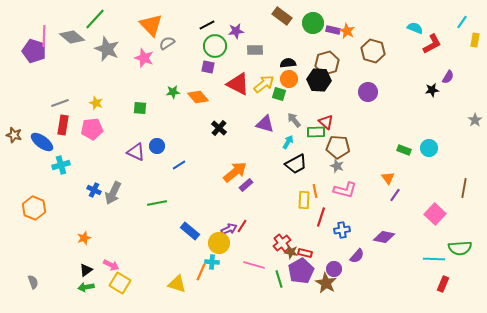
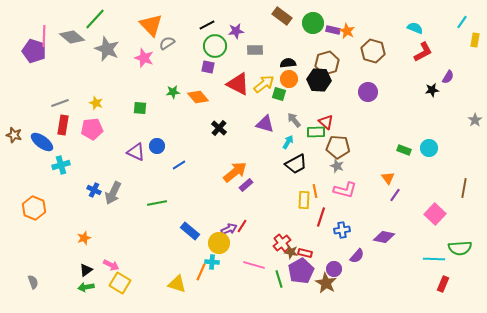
red L-shape at (432, 44): moved 9 px left, 8 px down
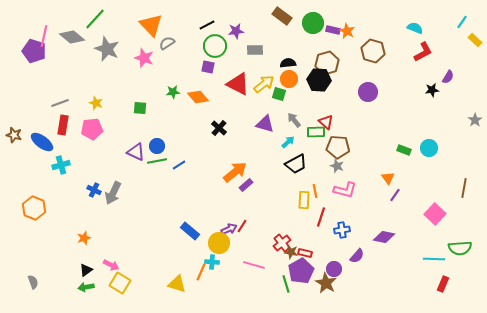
pink line at (44, 36): rotated 10 degrees clockwise
yellow rectangle at (475, 40): rotated 56 degrees counterclockwise
cyan arrow at (288, 142): rotated 16 degrees clockwise
green line at (157, 203): moved 42 px up
green line at (279, 279): moved 7 px right, 5 px down
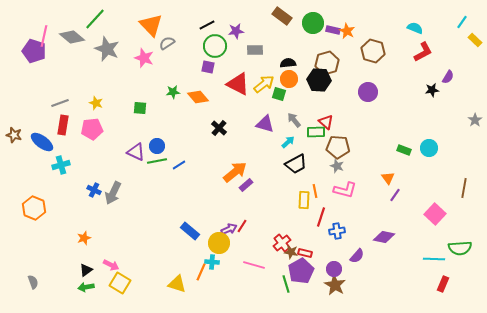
blue cross at (342, 230): moved 5 px left, 1 px down
brown star at (326, 283): moved 9 px right, 2 px down
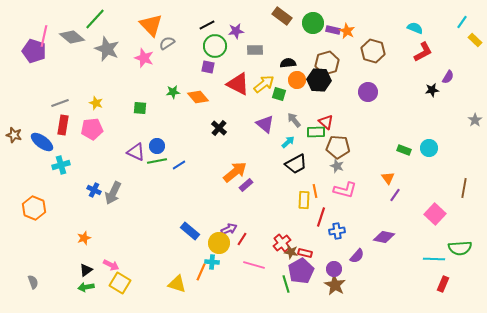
orange circle at (289, 79): moved 8 px right, 1 px down
purple triangle at (265, 124): rotated 24 degrees clockwise
red line at (242, 226): moved 13 px down
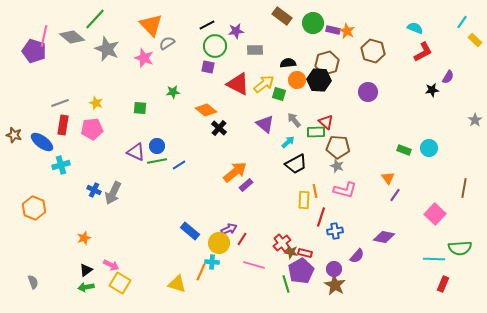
orange diamond at (198, 97): moved 8 px right, 13 px down; rotated 10 degrees counterclockwise
blue cross at (337, 231): moved 2 px left
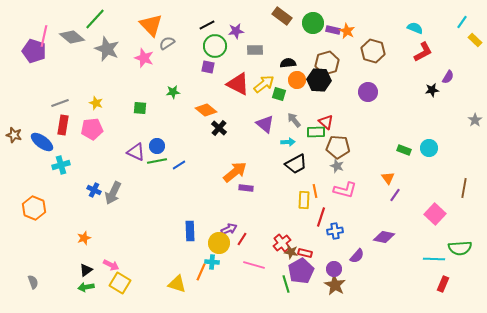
cyan arrow at (288, 142): rotated 40 degrees clockwise
purple rectangle at (246, 185): moved 3 px down; rotated 48 degrees clockwise
blue rectangle at (190, 231): rotated 48 degrees clockwise
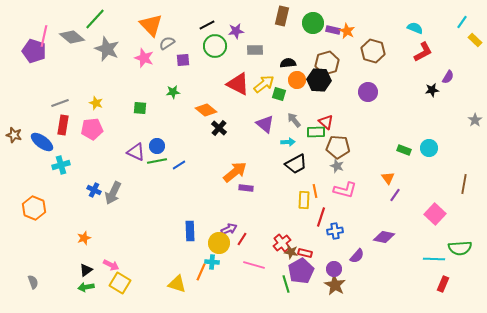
brown rectangle at (282, 16): rotated 66 degrees clockwise
purple square at (208, 67): moved 25 px left, 7 px up; rotated 16 degrees counterclockwise
brown line at (464, 188): moved 4 px up
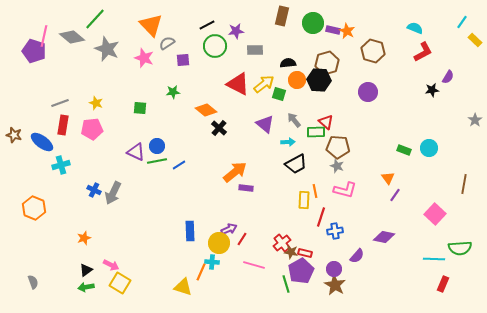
yellow triangle at (177, 284): moved 6 px right, 3 px down
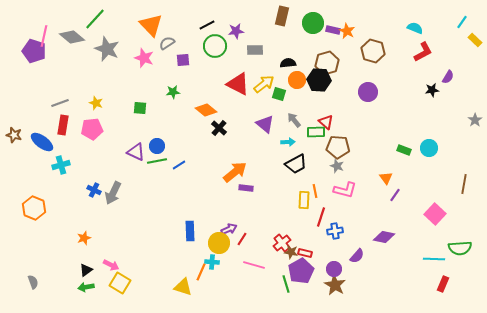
orange triangle at (388, 178): moved 2 px left
